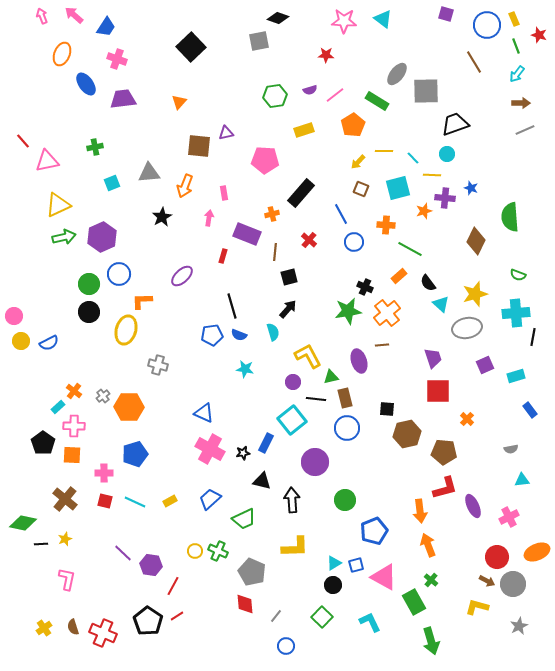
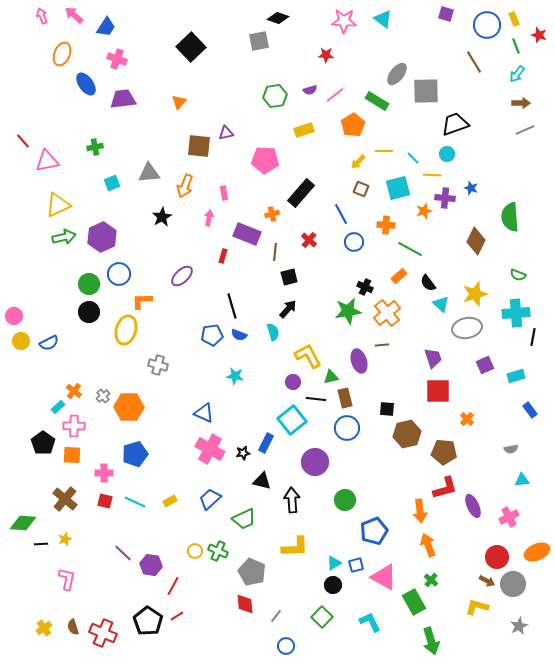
cyan star at (245, 369): moved 10 px left, 7 px down
green diamond at (23, 523): rotated 8 degrees counterclockwise
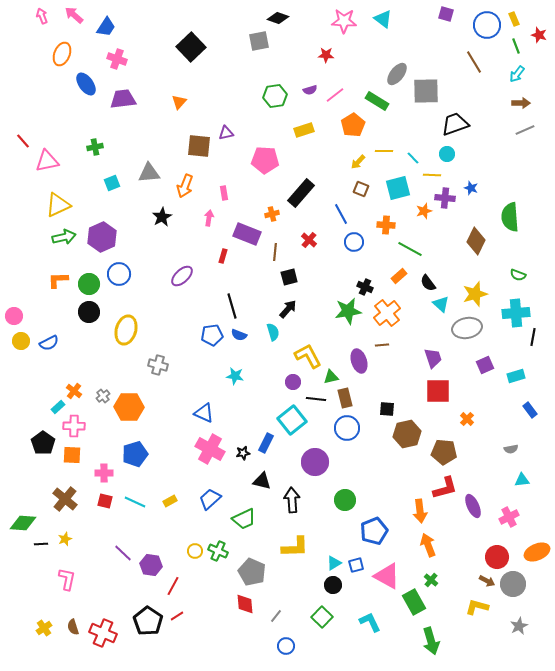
orange L-shape at (142, 301): moved 84 px left, 21 px up
pink triangle at (384, 577): moved 3 px right, 1 px up
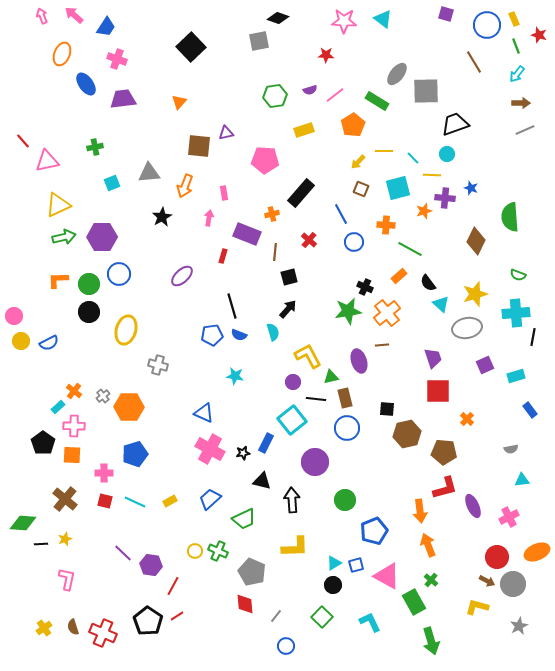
purple hexagon at (102, 237): rotated 24 degrees clockwise
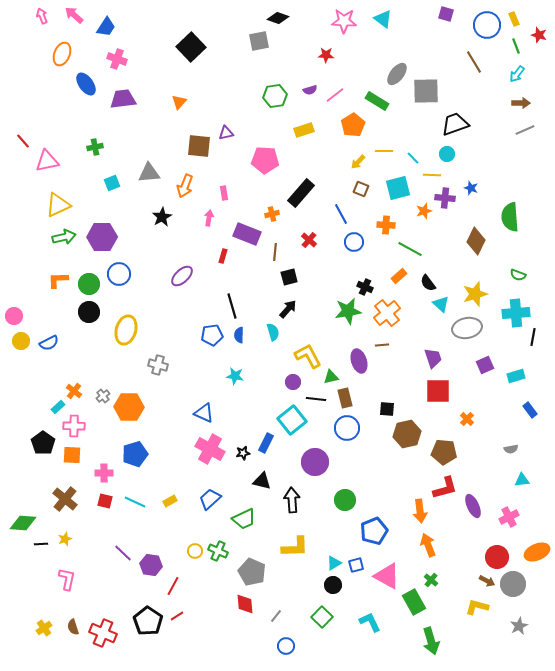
blue semicircle at (239, 335): rotated 70 degrees clockwise
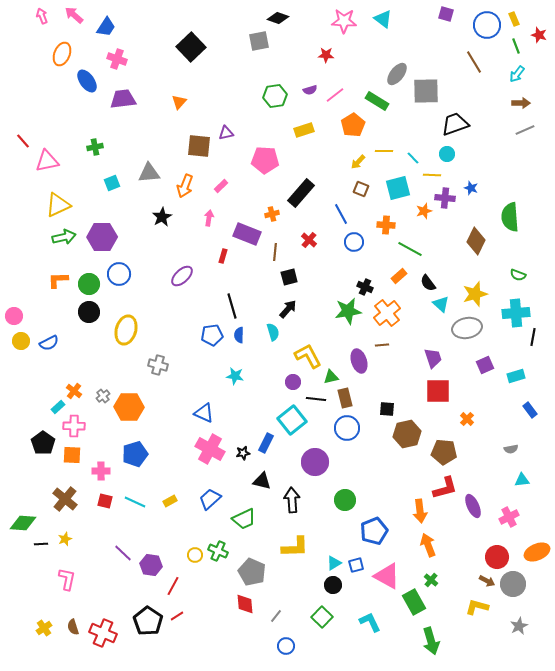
blue ellipse at (86, 84): moved 1 px right, 3 px up
pink rectangle at (224, 193): moved 3 px left, 7 px up; rotated 56 degrees clockwise
pink cross at (104, 473): moved 3 px left, 2 px up
yellow circle at (195, 551): moved 4 px down
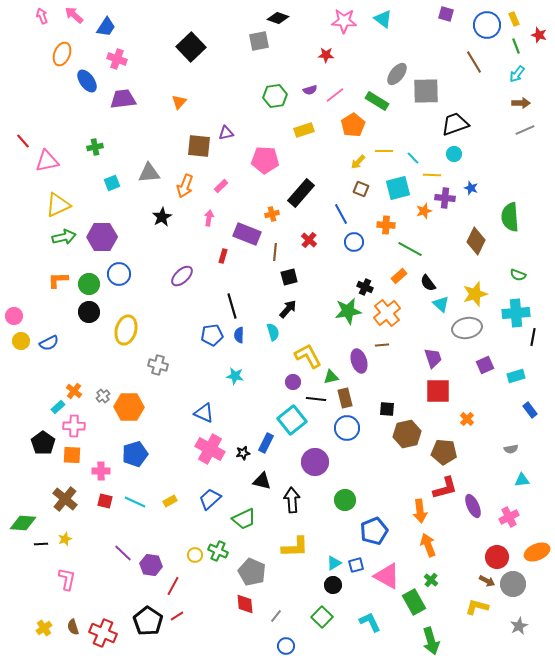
cyan circle at (447, 154): moved 7 px right
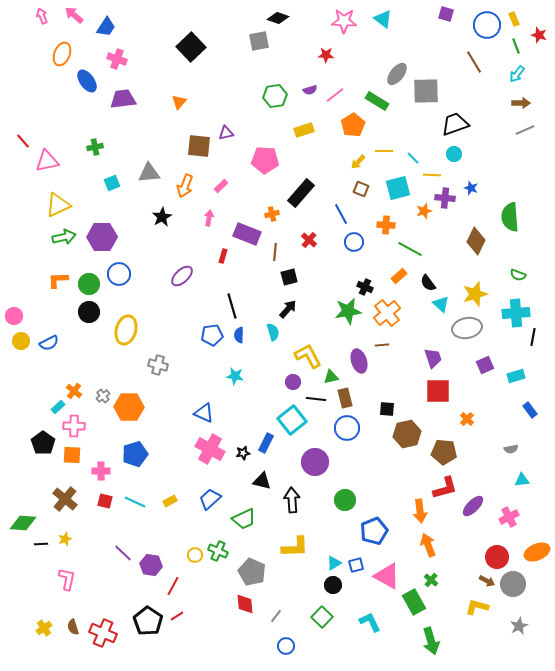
purple ellipse at (473, 506): rotated 70 degrees clockwise
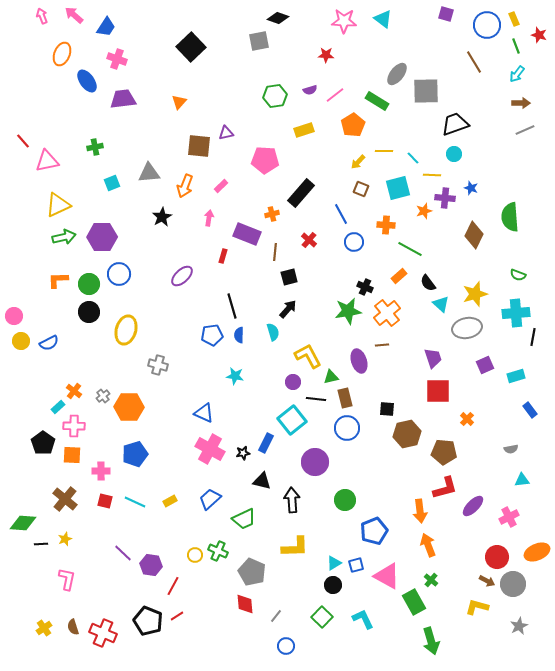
brown diamond at (476, 241): moved 2 px left, 6 px up
black pentagon at (148, 621): rotated 12 degrees counterclockwise
cyan L-shape at (370, 622): moved 7 px left, 3 px up
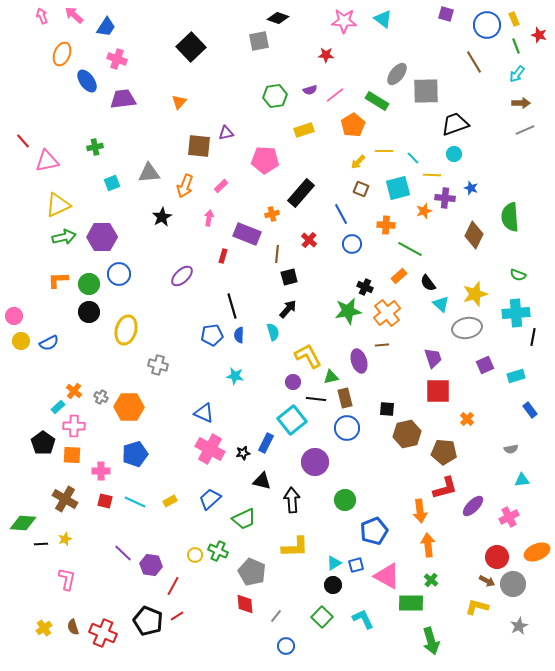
blue circle at (354, 242): moved 2 px left, 2 px down
brown line at (275, 252): moved 2 px right, 2 px down
gray cross at (103, 396): moved 2 px left, 1 px down; rotated 24 degrees counterclockwise
brown cross at (65, 499): rotated 10 degrees counterclockwise
orange arrow at (428, 545): rotated 15 degrees clockwise
green rectangle at (414, 602): moved 3 px left, 1 px down; rotated 60 degrees counterclockwise
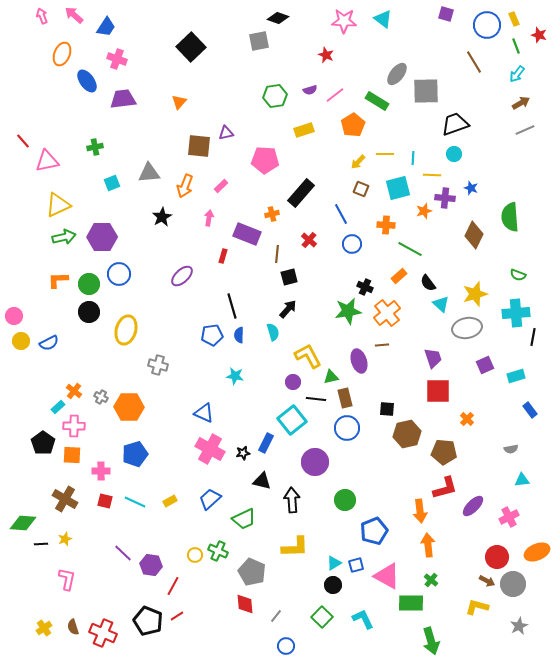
red star at (326, 55): rotated 21 degrees clockwise
brown arrow at (521, 103): rotated 30 degrees counterclockwise
yellow line at (384, 151): moved 1 px right, 3 px down
cyan line at (413, 158): rotated 48 degrees clockwise
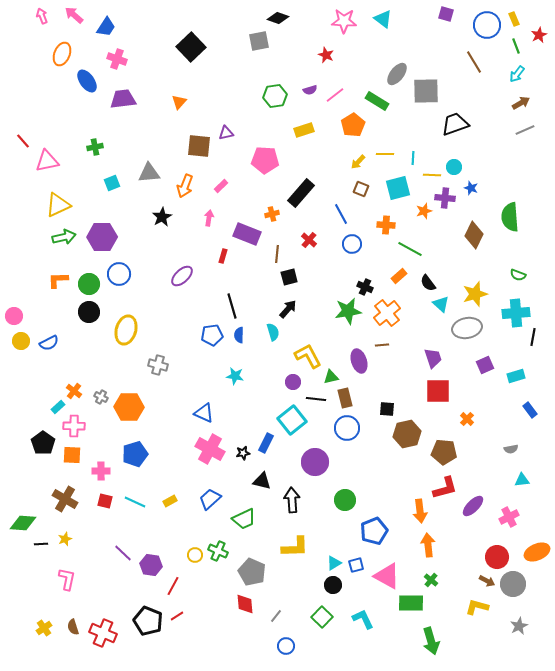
red star at (539, 35): rotated 28 degrees clockwise
cyan circle at (454, 154): moved 13 px down
